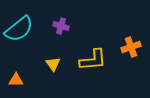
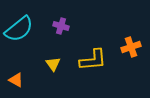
orange triangle: rotated 28 degrees clockwise
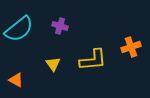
purple cross: moved 1 px left
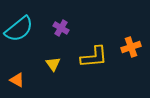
purple cross: moved 1 px right, 2 px down; rotated 14 degrees clockwise
yellow L-shape: moved 1 px right, 3 px up
orange triangle: moved 1 px right
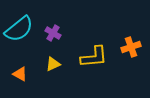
purple cross: moved 8 px left, 5 px down
yellow triangle: rotated 42 degrees clockwise
orange triangle: moved 3 px right, 6 px up
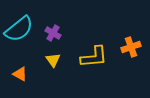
yellow triangle: moved 4 px up; rotated 42 degrees counterclockwise
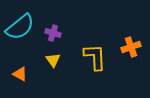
cyan semicircle: moved 1 px right, 2 px up
purple cross: rotated 14 degrees counterclockwise
yellow L-shape: moved 1 px right; rotated 88 degrees counterclockwise
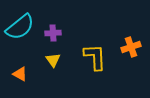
purple cross: rotated 21 degrees counterclockwise
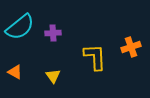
yellow triangle: moved 16 px down
orange triangle: moved 5 px left, 2 px up
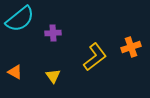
cyan semicircle: moved 8 px up
yellow L-shape: rotated 56 degrees clockwise
